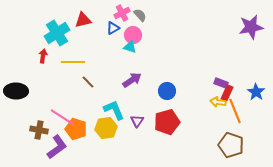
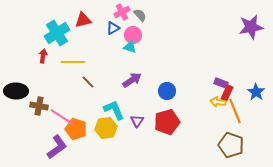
pink cross: moved 1 px up
brown cross: moved 24 px up
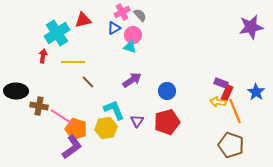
blue triangle: moved 1 px right
purple L-shape: moved 15 px right
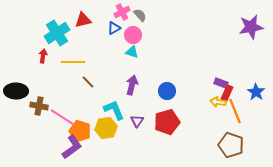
cyan triangle: moved 2 px right, 5 px down
purple arrow: moved 5 px down; rotated 42 degrees counterclockwise
orange pentagon: moved 4 px right, 2 px down
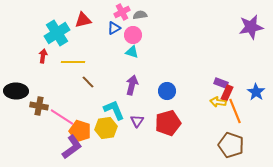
gray semicircle: rotated 56 degrees counterclockwise
red pentagon: moved 1 px right, 1 px down
